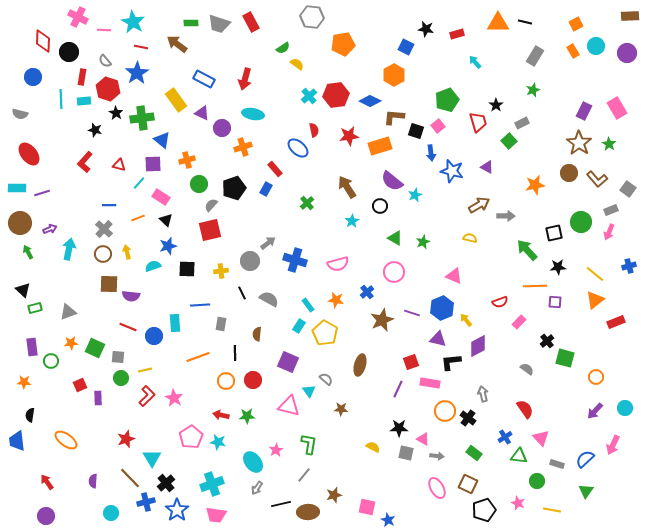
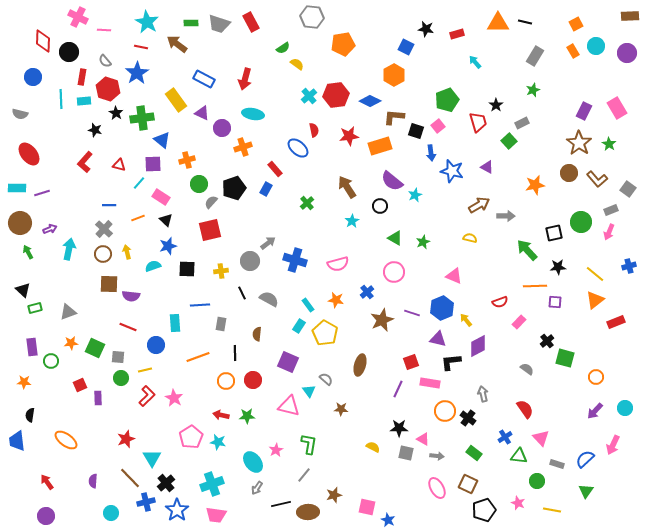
cyan star at (133, 22): moved 14 px right
gray semicircle at (211, 205): moved 3 px up
blue circle at (154, 336): moved 2 px right, 9 px down
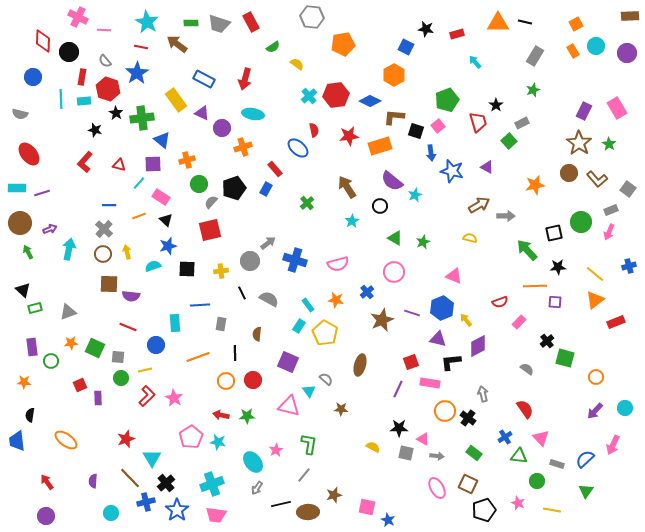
green semicircle at (283, 48): moved 10 px left, 1 px up
orange line at (138, 218): moved 1 px right, 2 px up
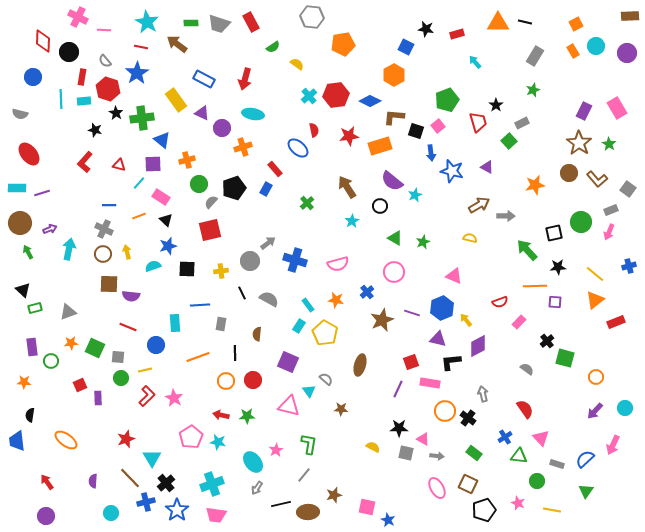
gray cross at (104, 229): rotated 18 degrees counterclockwise
